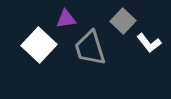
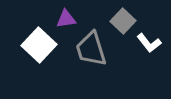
gray trapezoid: moved 1 px right, 1 px down
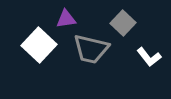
gray square: moved 2 px down
white L-shape: moved 14 px down
gray trapezoid: rotated 60 degrees counterclockwise
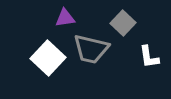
purple triangle: moved 1 px left, 1 px up
white square: moved 9 px right, 13 px down
white L-shape: rotated 30 degrees clockwise
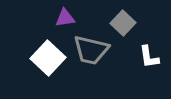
gray trapezoid: moved 1 px down
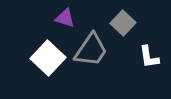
purple triangle: rotated 25 degrees clockwise
gray trapezoid: rotated 69 degrees counterclockwise
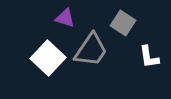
gray square: rotated 10 degrees counterclockwise
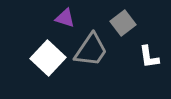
gray square: rotated 20 degrees clockwise
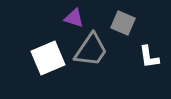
purple triangle: moved 9 px right
gray square: rotated 30 degrees counterclockwise
white square: rotated 24 degrees clockwise
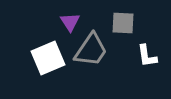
purple triangle: moved 4 px left, 4 px down; rotated 40 degrees clockwise
gray square: rotated 20 degrees counterclockwise
white L-shape: moved 2 px left, 1 px up
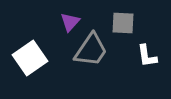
purple triangle: rotated 15 degrees clockwise
white square: moved 18 px left; rotated 12 degrees counterclockwise
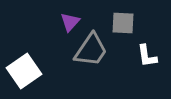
white square: moved 6 px left, 13 px down
